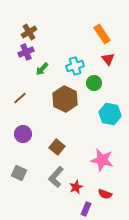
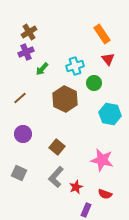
purple rectangle: moved 1 px down
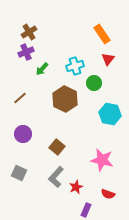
red triangle: rotated 16 degrees clockwise
red semicircle: moved 3 px right
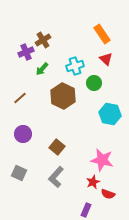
brown cross: moved 14 px right, 8 px down
red triangle: moved 2 px left; rotated 24 degrees counterclockwise
brown hexagon: moved 2 px left, 3 px up
red star: moved 17 px right, 5 px up
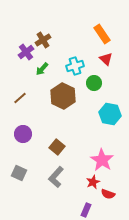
purple cross: rotated 14 degrees counterclockwise
pink star: rotated 20 degrees clockwise
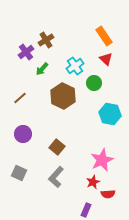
orange rectangle: moved 2 px right, 2 px down
brown cross: moved 3 px right
cyan cross: rotated 18 degrees counterclockwise
pink star: rotated 15 degrees clockwise
red semicircle: rotated 24 degrees counterclockwise
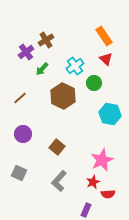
gray L-shape: moved 3 px right, 4 px down
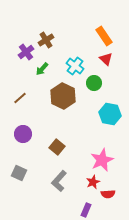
cyan cross: rotated 18 degrees counterclockwise
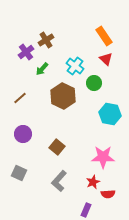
pink star: moved 1 px right, 3 px up; rotated 25 degrees clockwise
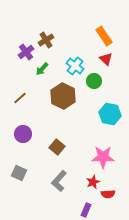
green circle: moved 2 px up
